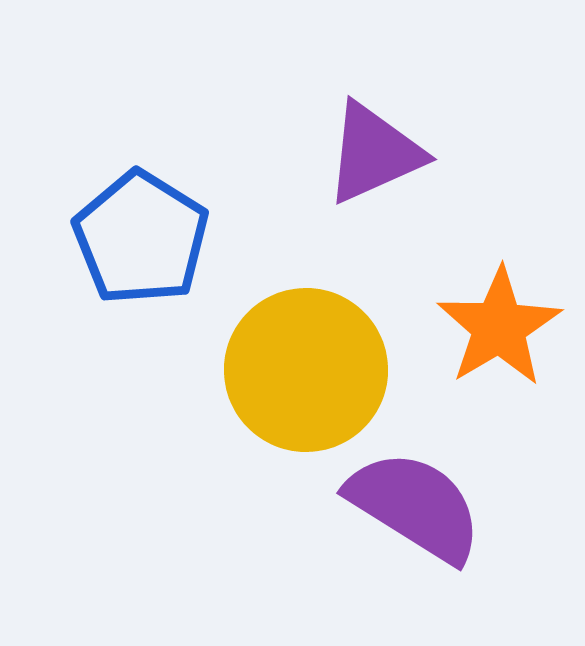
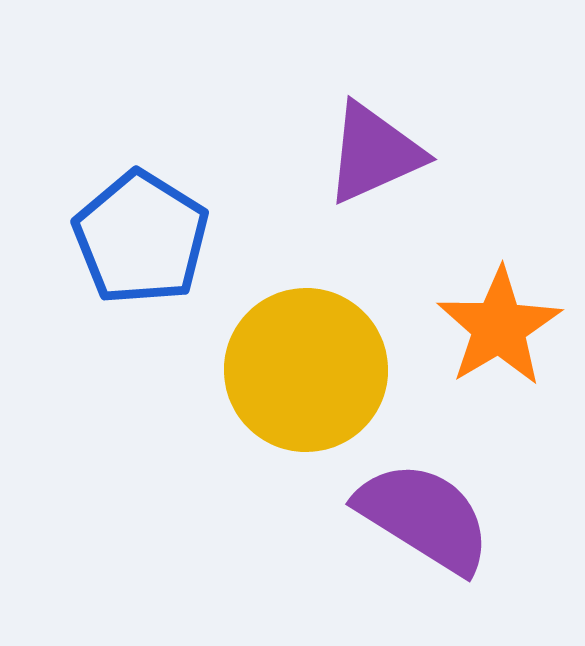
purple semicircle: moved 9 px right, 11 px down
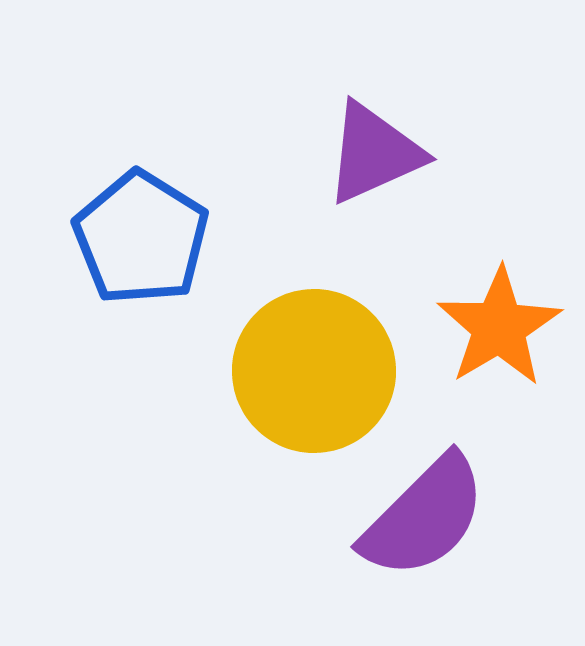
yellow circle: moved 8 px right, 1 px down
purple semicircle: rotated 103 degrees clockwise
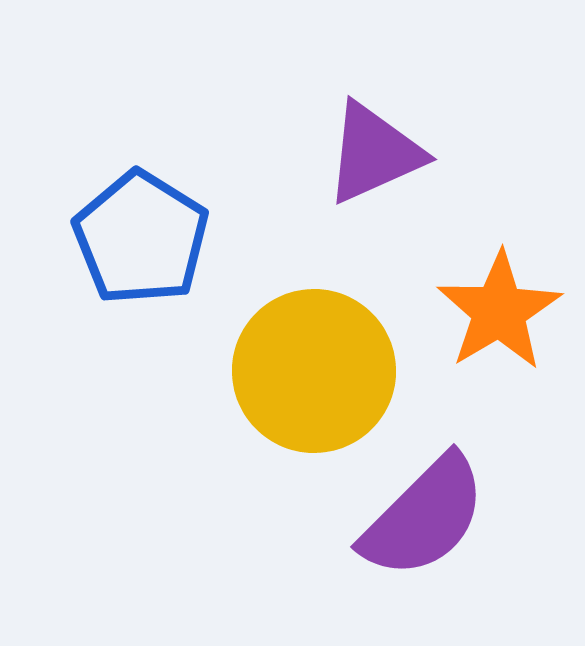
orange star: moved 16 px up
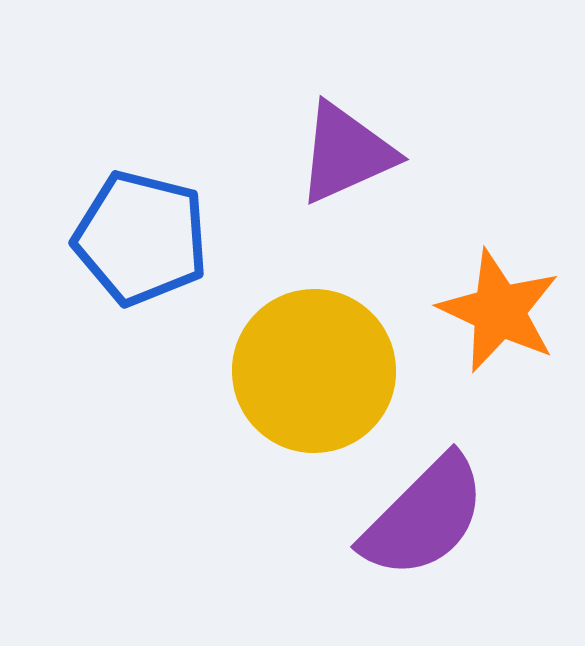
purple triangle: moved 28 px left
blue pentagon: rotated 18 degrees counterclockwise
orange star: rotated 16 degrees counterclockwise
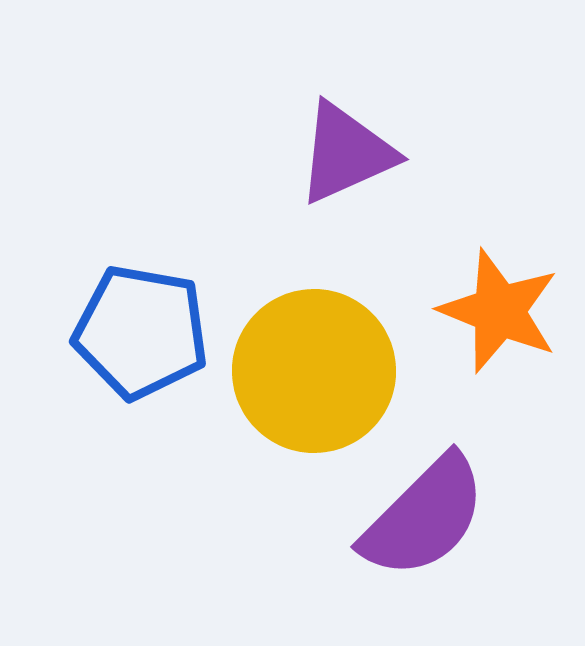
blue pentagon: moved 94 px down; rotated 4 degrees counterclockwise
orange star: rotated 3 degrees counterclockwise
